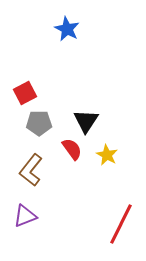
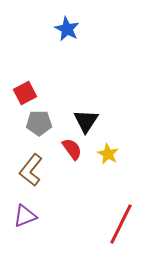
yellow star: moved 1 px right, 1 px up
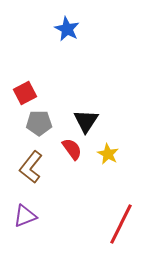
brown L-shape: moved 3 px up
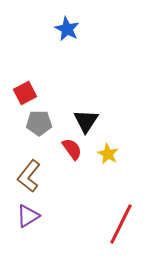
brown L-shape: moved 2 px left, 9 px down
purple triangle: moved 3 px right; rotated 10 degrees counterclockwise
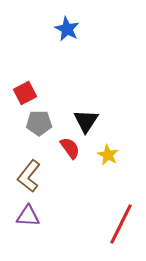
red semicircle: moved 2 px left, 1 px up
yellow star: moved 1 px down
purple triangle: rotated 35 degrees clockwise
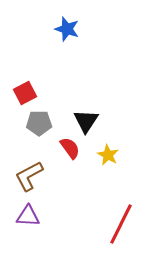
blue star: rotated 10 degrees counterclockwise
brown L-shape: rotated 24 degrees clockwise
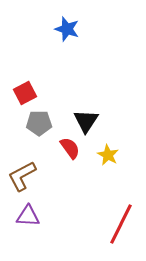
brown L-shape: moved 7 px left
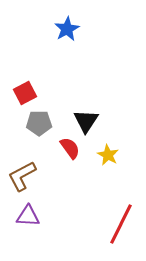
blue star: rotated 25 degrees clockwise
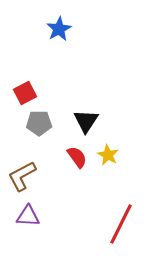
blue star: moved 8 px left
red semicircle: moved 7 px right, 9 px down
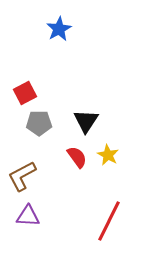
red line: moved 12 px left, 3 px up
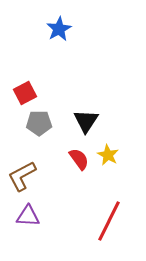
red semicircle: moved 2 px right, 2 px down
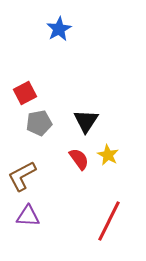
gray pentagon: rotated 10 degrees counterclockwise
